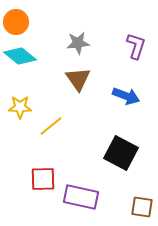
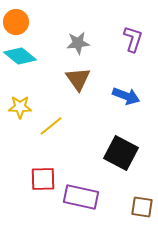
purple L-shape: moved 3 px left, 7 px up
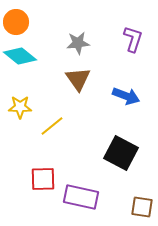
yellow line: moved 1 px right
